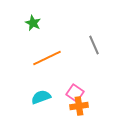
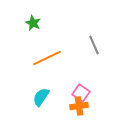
pink square: moved 6 px right
cyan semicircle: rotated 36 degrees counterclockwise
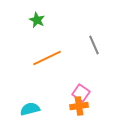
green star: moved 4 px right, 3 px up
cyan semicircle: moved 11 px left, 12 px down; rotated 42 degrees clockwise
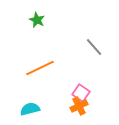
gray line: moved 2 px down; rotated 18 degrees counterclockwise
orange line: moved 7 px left, 10 px down
orange cross: rotated 18 degrees counterclockwise
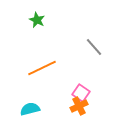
orange line: moved 2 px right
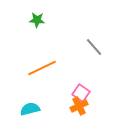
green star: rotated 21 degrees counterclockwise
